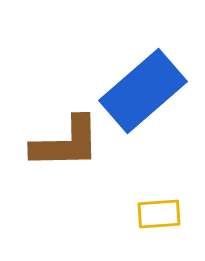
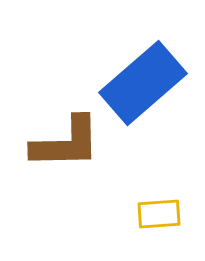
blue rectangle: moved 8 px up
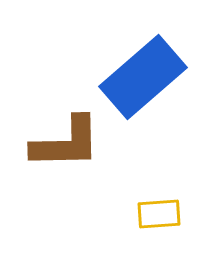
blue rectangle: moved 6 px up
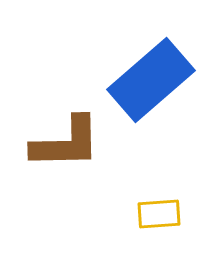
blue rectangle: moved 8 px right, 3 px down
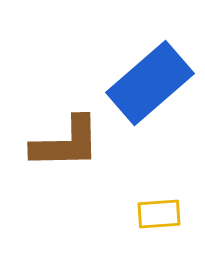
blue rectangle: moved 1 px left, 3 px down
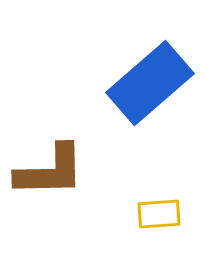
brown L-shape: moved 16 px left, 28 px down
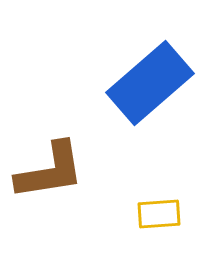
brown L-shape: rotated 8 degrees counterclockwise
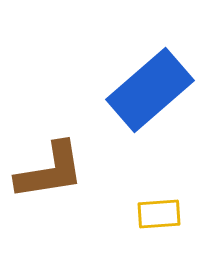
blue rectangle: moved 7 px down
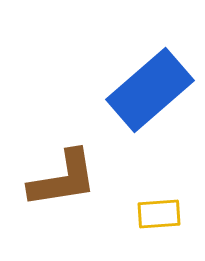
brown L-shape: moved 13 px right, 8 px down
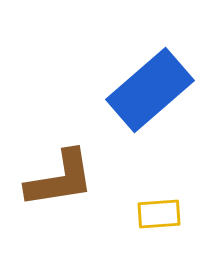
brown L-shape: moved 3 px left
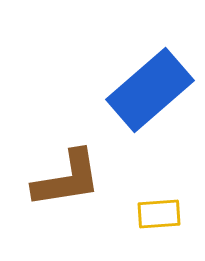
brown L-shape: moved 7 px right
